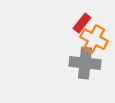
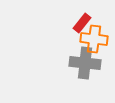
orange cross: rotated 20 degrees counterclockwise
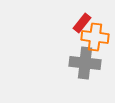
orange cross: moved 1 px right, 2 px up
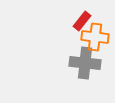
red rectangle: moved 2 px up
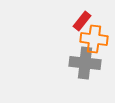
orange cross: moved 1 px left, 2 px down
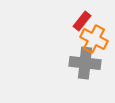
orange cross: rotated 20 degrees clockwise
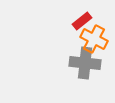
red rectangle: rotated 12 degrees clockwise
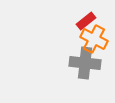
red rectangle: moved 4 px right
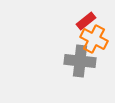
gray cross: moved 5 px left, 2 px up
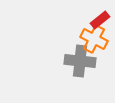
red rectangle: moved 14 px right, 1 px up
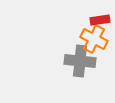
red rectangle: rotated 30 degrees clockwise
